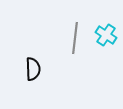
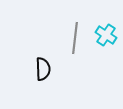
black semicircle: moved 10 px right
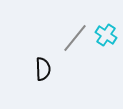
gray line: rotated 32 degrees clockwise
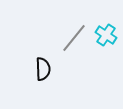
gray line: moved 1 px left
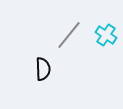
gray line: moved 5 px left, 3 px up
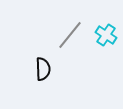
gray line: moved 1 px right
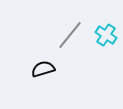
black semicircle: rotated 105 degrees counterclockwise
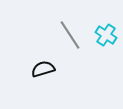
gray line: rotated 72 degrees counterclockwise
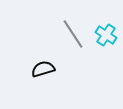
gray line: moved 3 px right, 1 px up
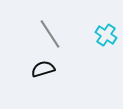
gray line: moved 23 px left
